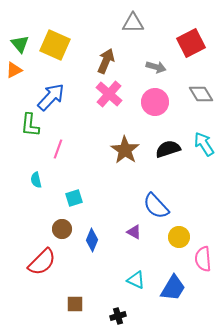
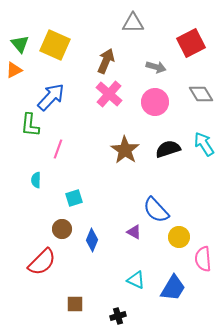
cyan semicircle: rotated 14 degrees clockwise
blue semicircle: moved 4 px down
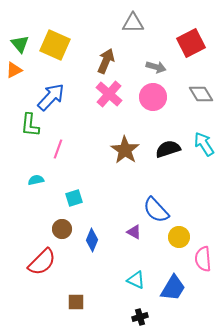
pink circle: moved 2 px left, 5 px up
cyan semicircle: rotated 77 degrees clockwise
brown square: moved 1 px right, 2 px up
black cross: moved 22 px right, 1 px down
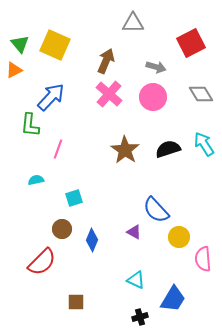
blue trapezoid: moved 11 px down
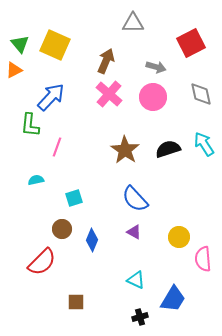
gray diamond: rotated 20 degrees clockwise
pink line: moved 1 px left, 2 px up
blue semicircle: moved 21 px left, 11 px up
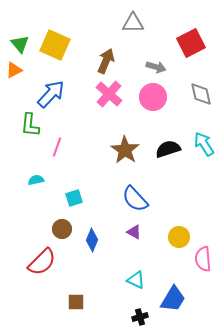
blue arrow: moved 3 px up
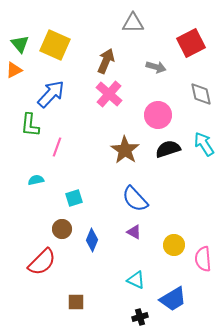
pink circle: moved 5 px right, 18 px down
yellow circle: moved 5 px left, 8 px down
blue trapezoid: rotated 28 degrees clockwise
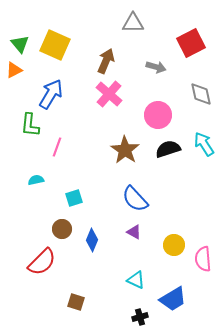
blue arrow: rotated 12 degrees counterclockwise
brown square: rotated 18 degrees clockwise
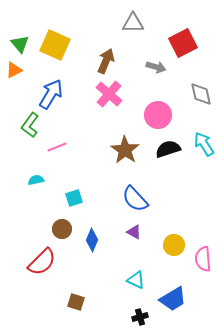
red square: moved 8 px left
green L-shape: rotated 30 degrees clockwise
pink line: rotated 48 degrees clockwise
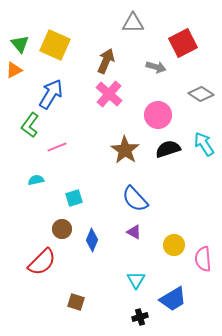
gray diamond: rotated 45 degrees counterclockwise
cyan triangle: rotated 36 degrees clockwise
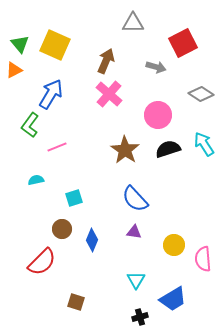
purple triangle: rotated 21 degrees counterclockwise
